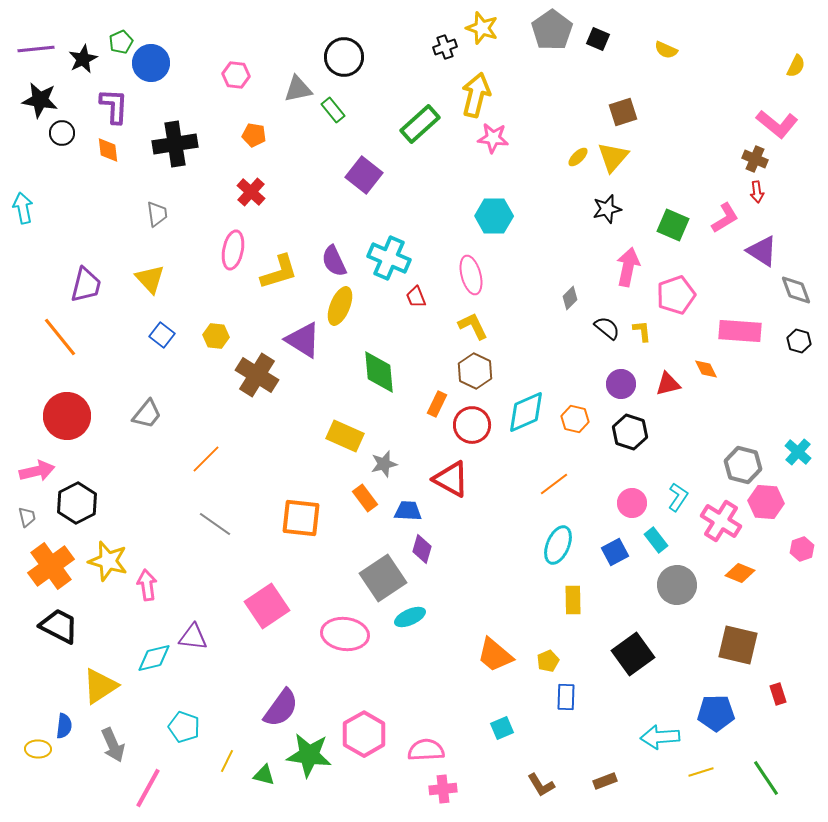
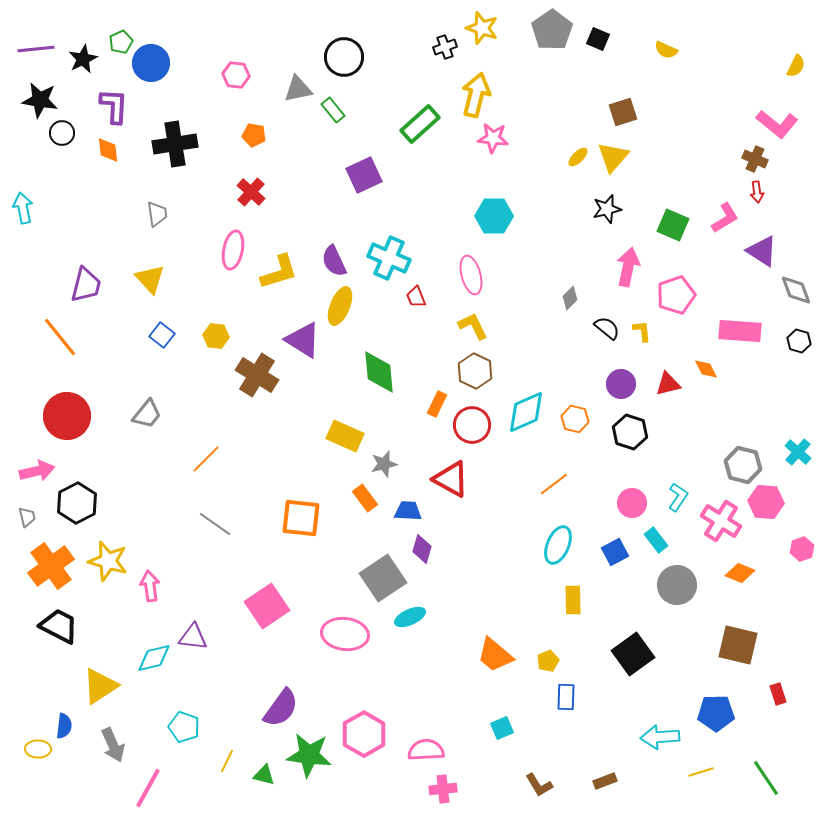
purple square at (364, 175): rotated 27 degrees clockwise
pink arrow at (147, 585): moved 3 px right, 1 px down
brown L-shape at (541, 785): moved 2 px left
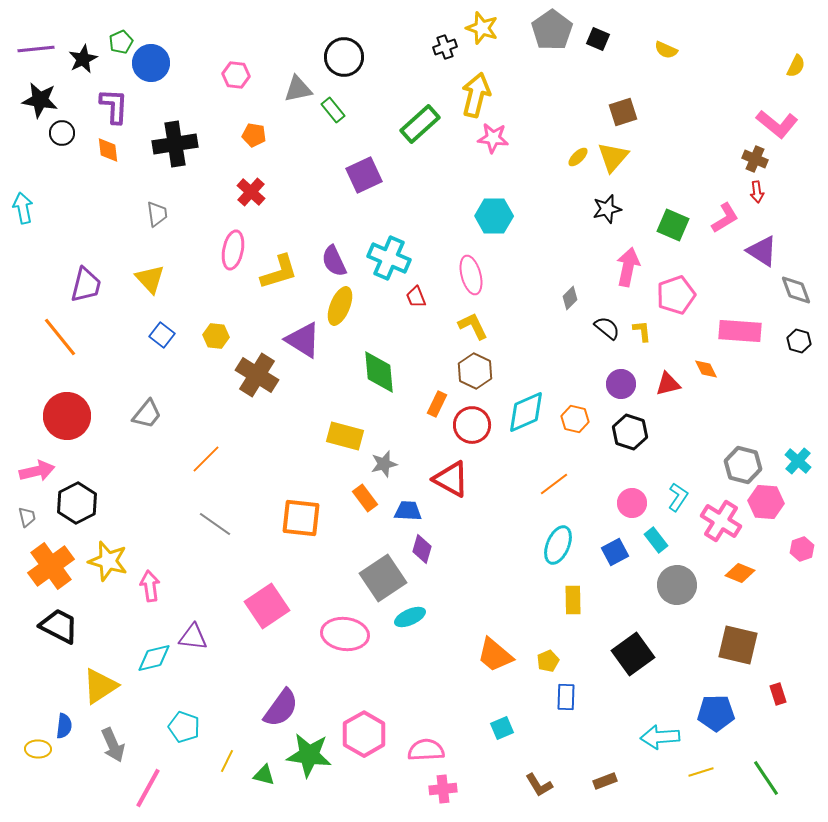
yellow rectangle at (345, 436): rotated 9 degrees counterclockwise
cyan cross at (798, 452): moved 9 px down
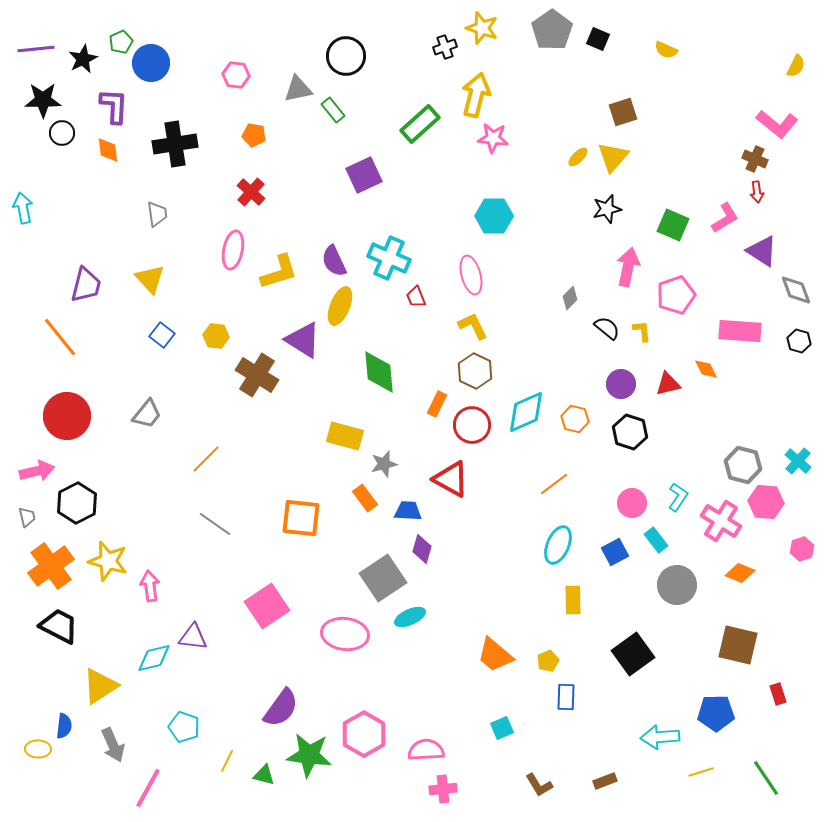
black circle at (344, 57): moved 2 px right, 1 px up
black star at (40, 100): moved 3 px right; rotated 9 degrees counterclockwise
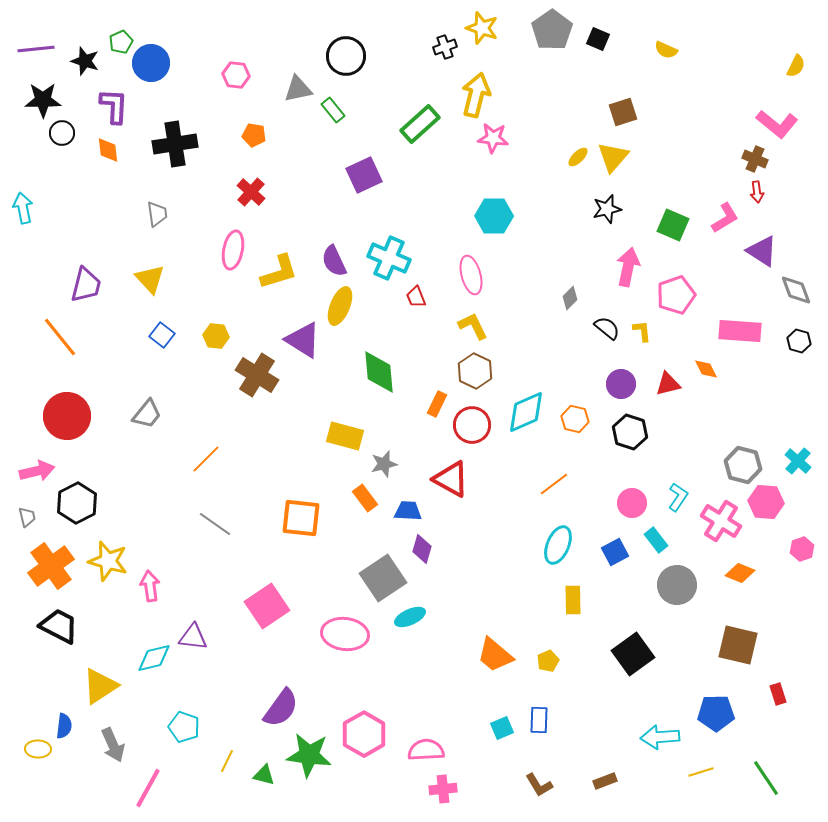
black star at (83, 59): moved 2 px right, 2 px down; rotated 28 degrees counterclockwise
blue rectangle at (566, 697): moved 27 px left, 23 px down
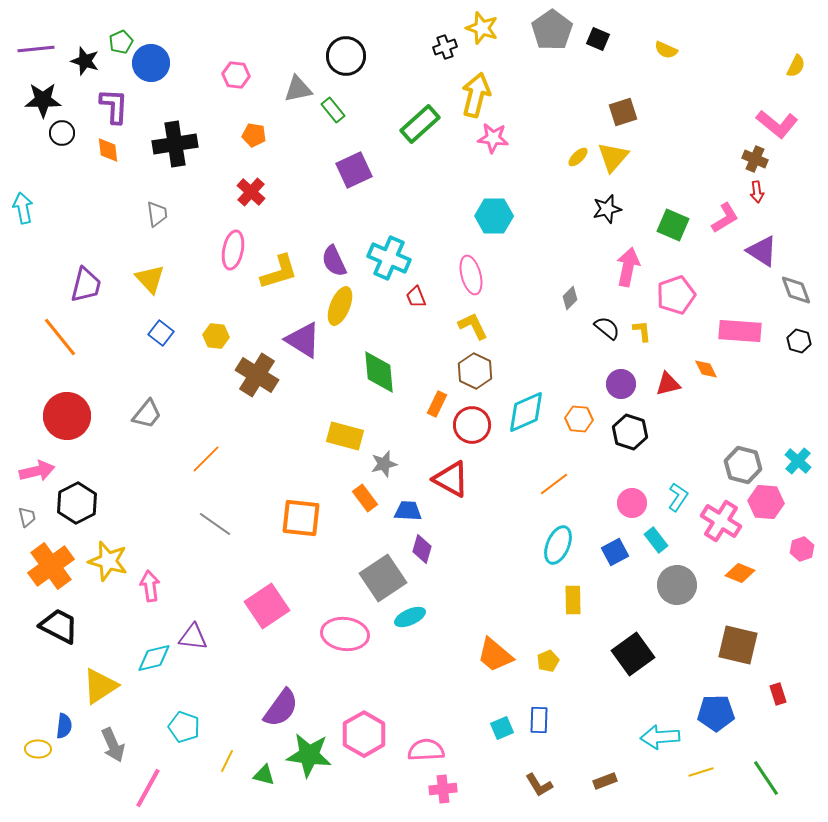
purple square at (364, 175): moved 10 px left, 5 px up
blue square at (162, 335): moved 1 px left, 2 px up
orange hexagon at (575, 419): moved 4 px right; rotated 8 degrees counterclockwise
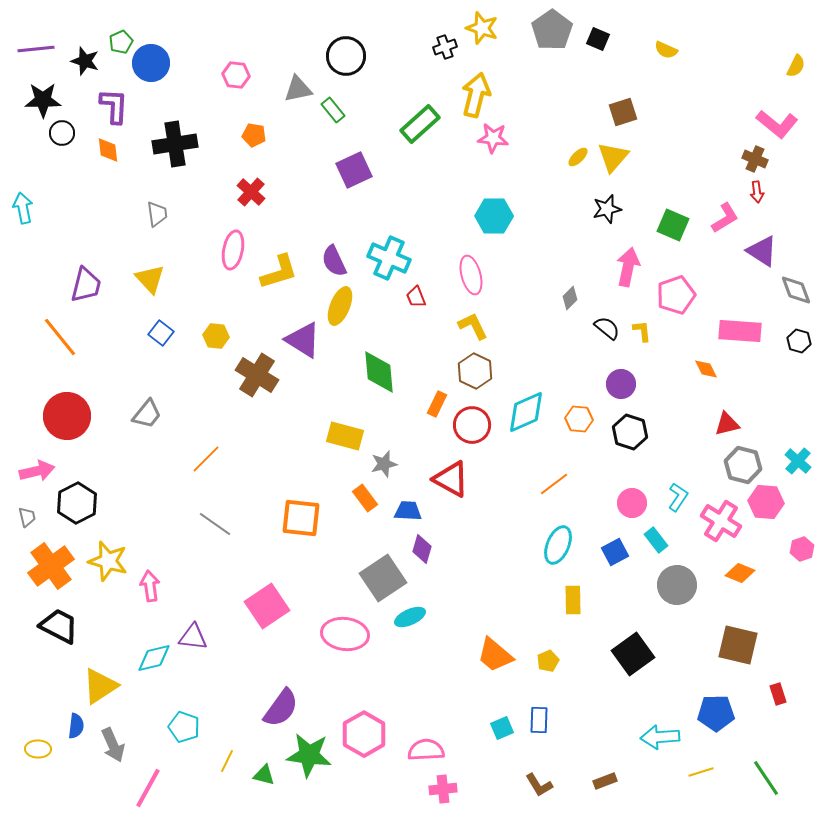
red triangle at (668, 384): moved 59 px right, 40 px down
blue semicircle at (64, 726): moved 12 px right
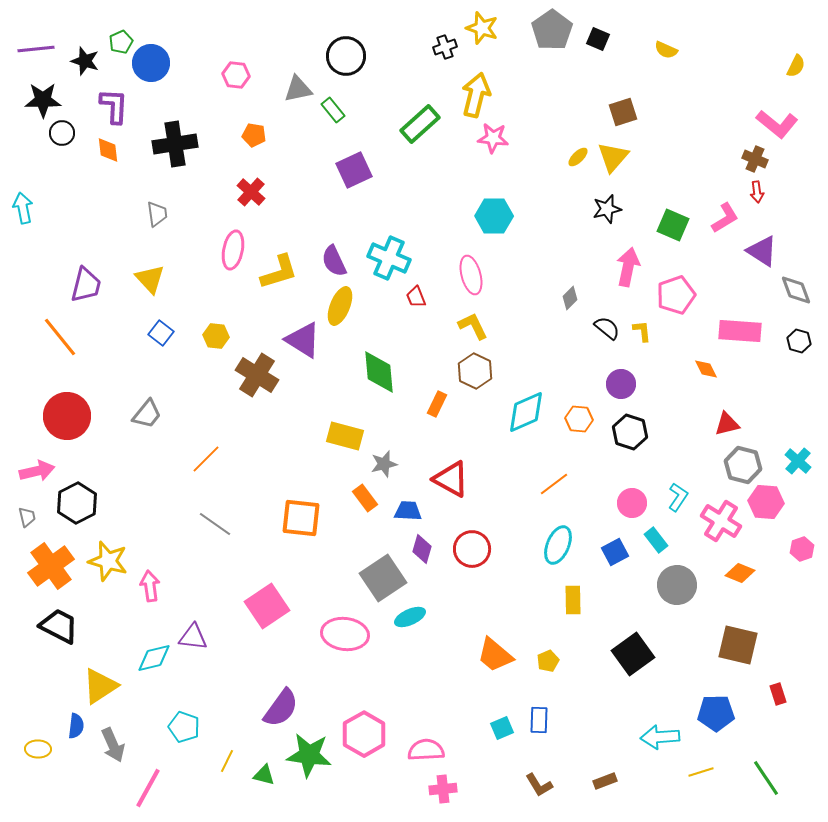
red circle at (472, 425): moved 124 px down
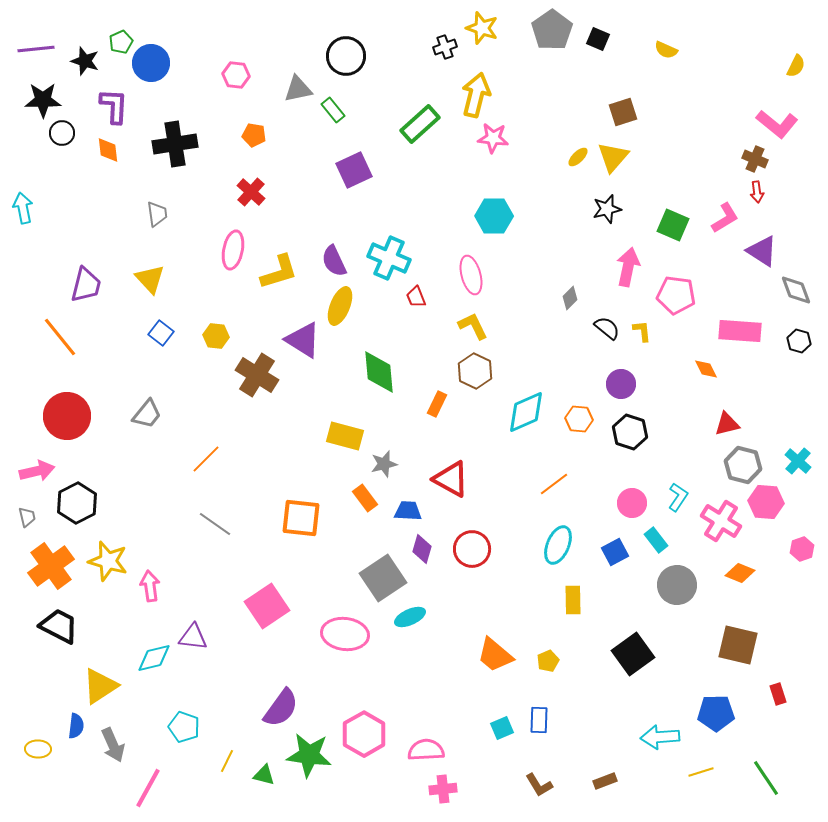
pink pentagon at (676, 295): rotated 27 degrees clockwise
